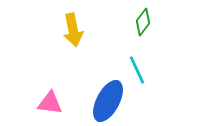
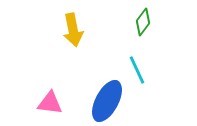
blue ellipse: moved 1 px left
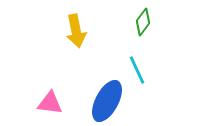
yellow arrow: moved 3 px right, 1 px down
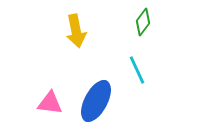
blue ellipse: moved 11 px left
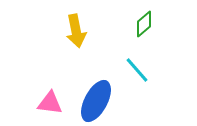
green diamond: moved 1 px right, 2 px down; rotated 12 degrees clockwise
cyan line: rotated 16 degrees counterclockwise
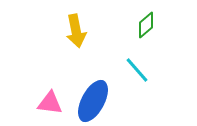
green diamond: moved 2 px right, 1 px down
blue ellipse: moved 3 px left
